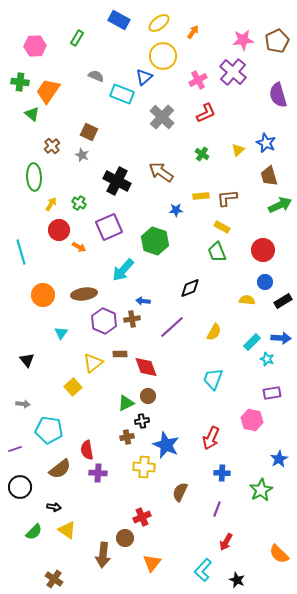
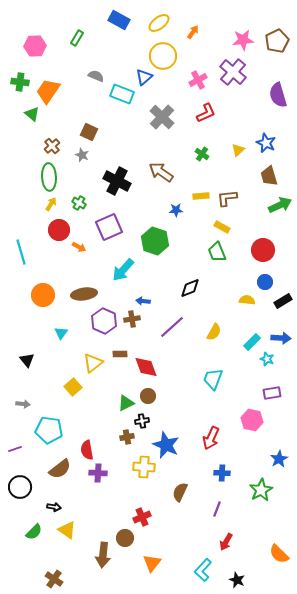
green ellipse at (34, 177): moved 15 px right
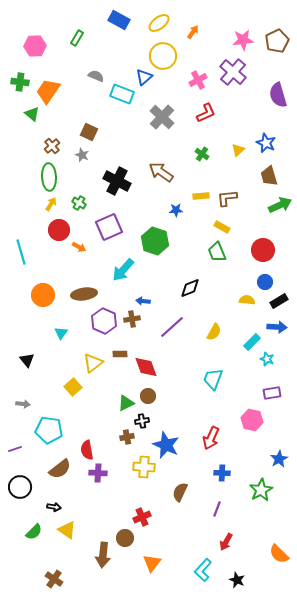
black rectangle at (283, 301): moved 4 px left
blue arrow at (281, 338): moved 4 px left, 11 px up
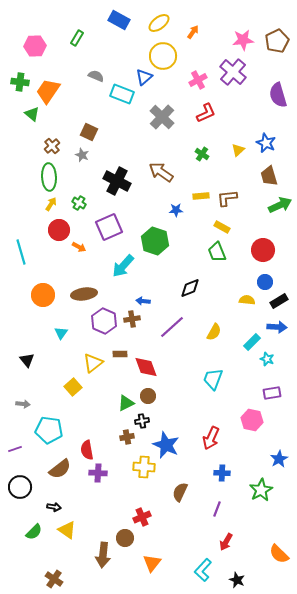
cyan arrow at (123, 270): moved 4 px up
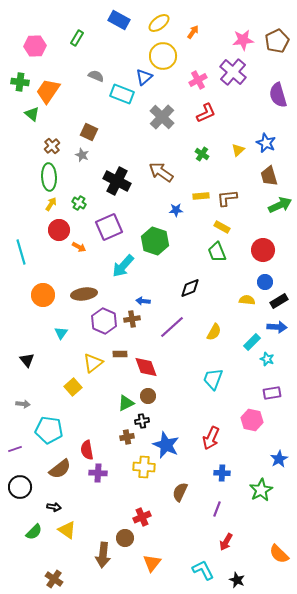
cyan L-shape at (203, 570): rotated 110 degrees clockwise
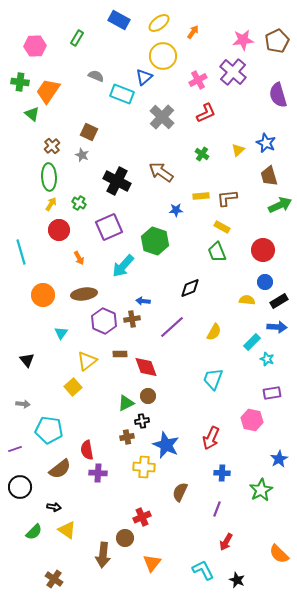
orange arrow at (79, 247): moved 11 px down; rotated 32 degrees clockwise
yellow triangle at (93, 363): moved 6 px left, 2 px up
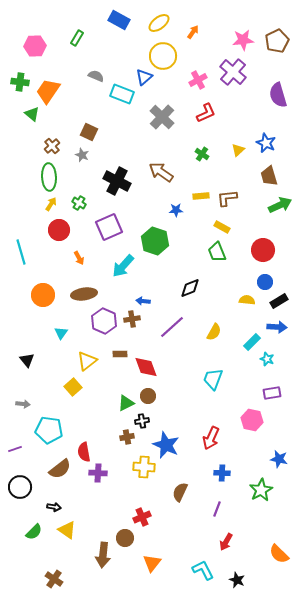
red semicircle at (87, 450): moved 3 px left, 2 px down
blue star at (279, 459): rotated 30 degrees counterclockwise
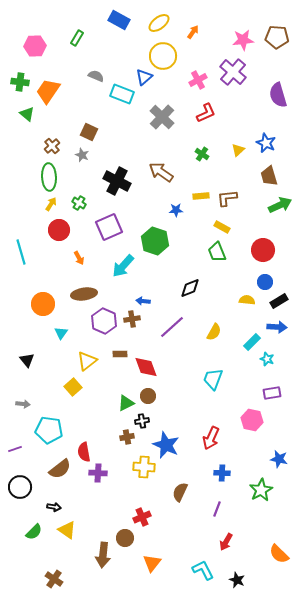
brown pentagon at (277, 41): moved 4 px up; rotated 30 degrees clockwise
green triangle at (32, 114): moved 5 px left
orange circle at (43, 295): moved 9 px down
